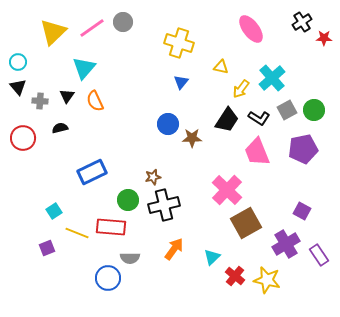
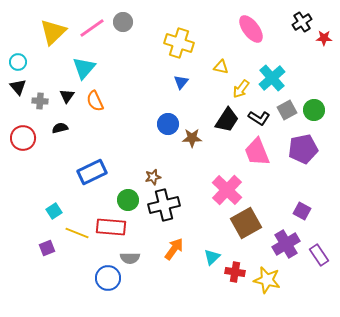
red cross at (235, 276): moved 4 px up; rotated 30 degrees counterclockwise
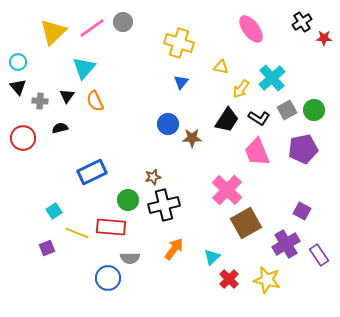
red cross at (235, 272): moved 6 px left, 7 px down; rotated 36 degrees clockwise
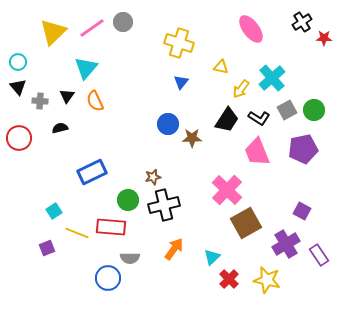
cyan triangle at (84, 68): moved 2 px right
red circle at (23, 138): moved 4 px left
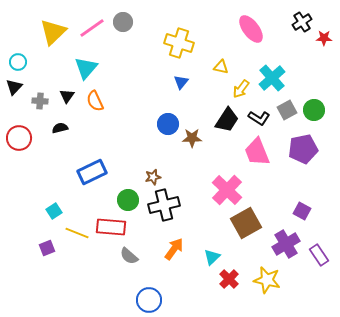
black triangle at (18, 87): moved 4 px left; rotated 24 degrees clockwise
gray semicircle at (130, 258): moved 1 px left, 2 px up; rotated 42 degrees clockwise
blue circle at (108, 278): moved 41 px right, 22 px down
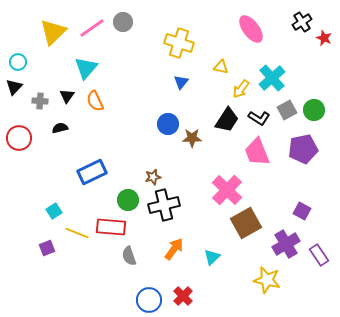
red star at (324, 38): rotated 21 degrees clockwise
gray semicircle at (129, 256): rotated 30 degrees clockwise
red cross at (229, 279): moved 46 px left, 17 px down
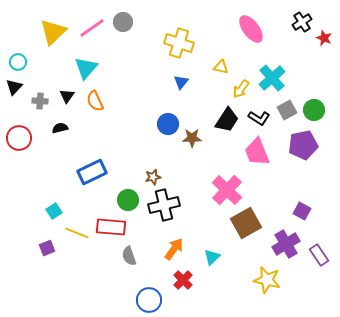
purple pentagon at (303, 149): moved 4 px up
red cross at (183, 296): moved 16 px up
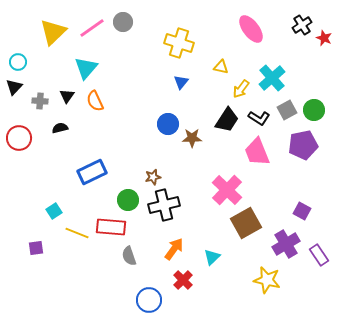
black cross at (302, 22): moved 3 px down
purple square at (47, 248): moved 11 px left; rotated 14 degrees clockwise
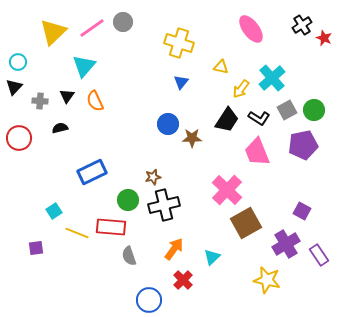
cyan triangle at (86, 68): moved 2 px left, 2 px up
